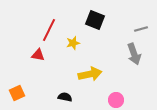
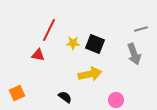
black square: moved 24 px down
yellow star: rotated 16 degrees clockwise
black semicircle: rotated 24 degrees clockwise
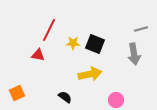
gray arrow: rotated 10 degrees clockwise
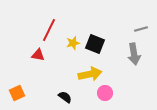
yellow star: rotated 16 degrees counterclockwise
pink circle: moved 11 px left, 7 px up
